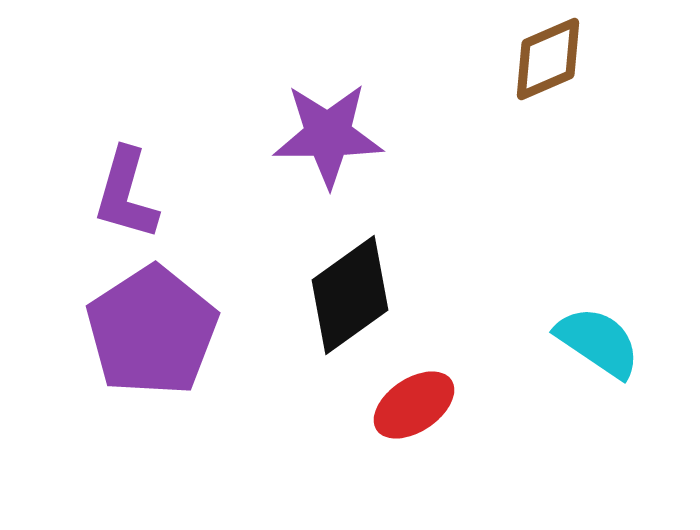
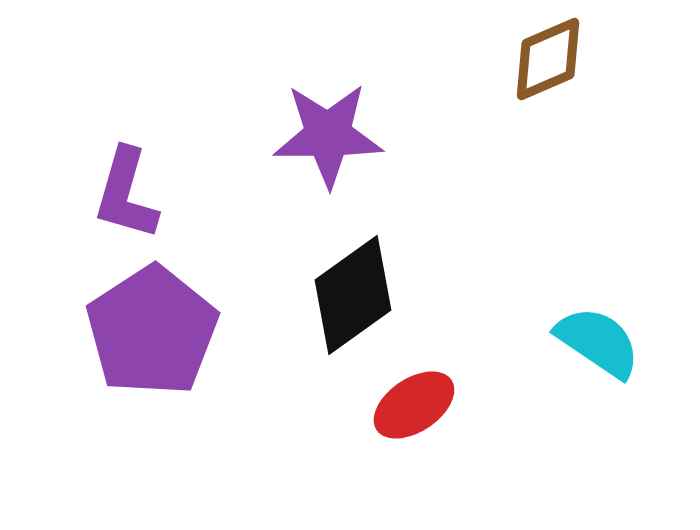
black diamond: moved 3 px right
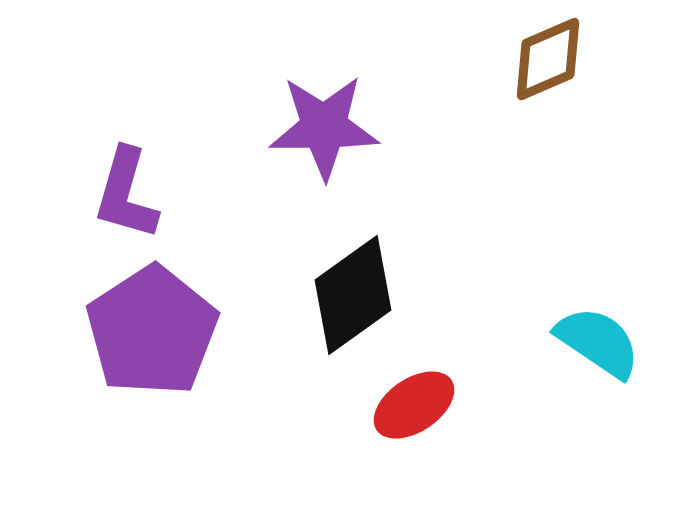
purple star: moved 4 px left, 8 px up
